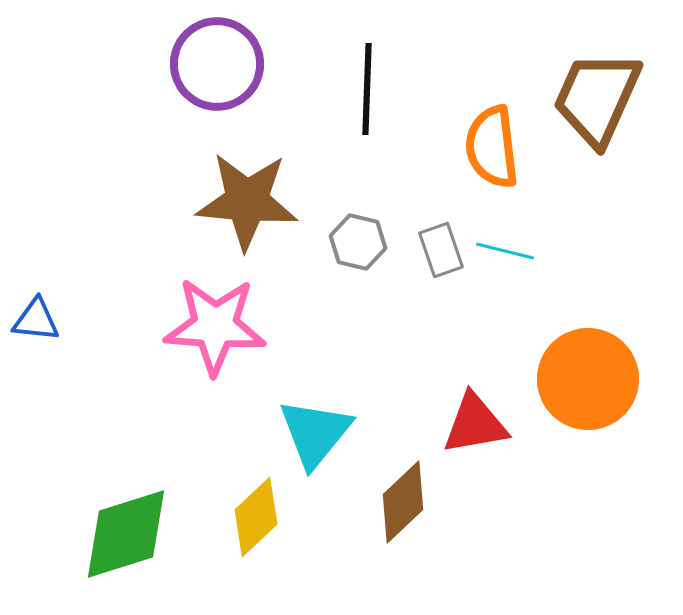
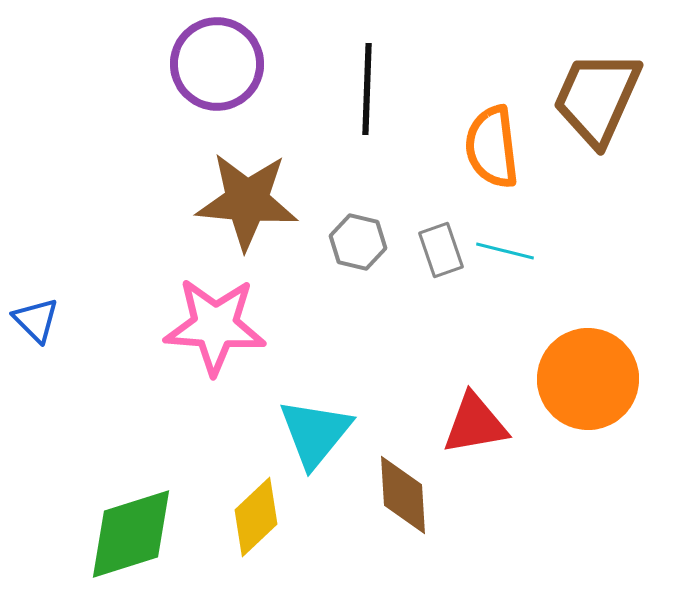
blue triangle: rotated 39 degrees clockwise
brown diamond: moved 7 px up; rotated 50 degrees counterclockwise
green diamond: moved 5 px right
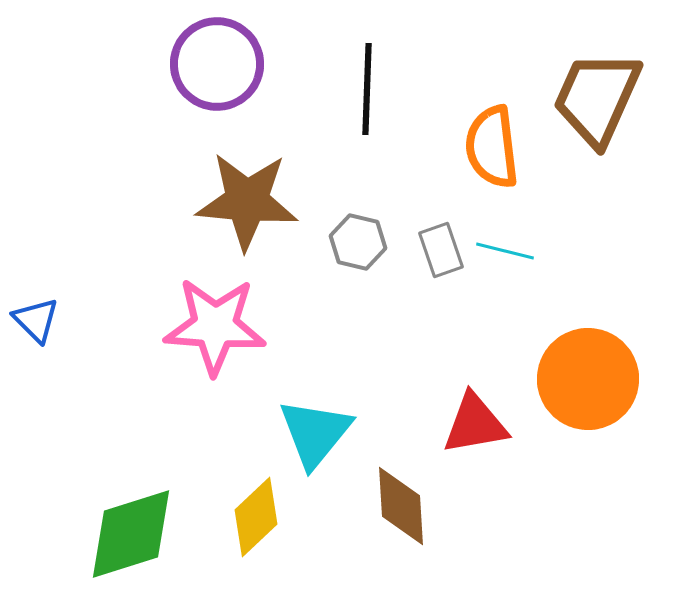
brown diamond: moved 2 px left, 11 px down
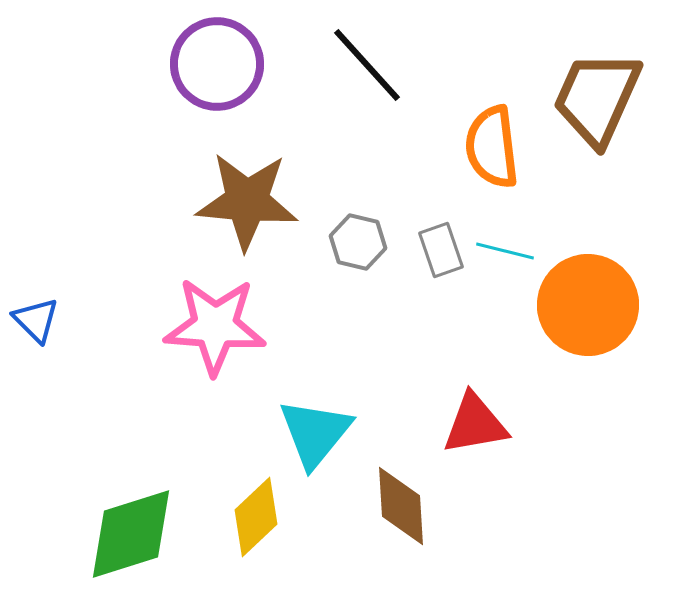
black line: moved 24 px up; rotated 44 degrees counterclockwise
orange circle: moved 74 px up
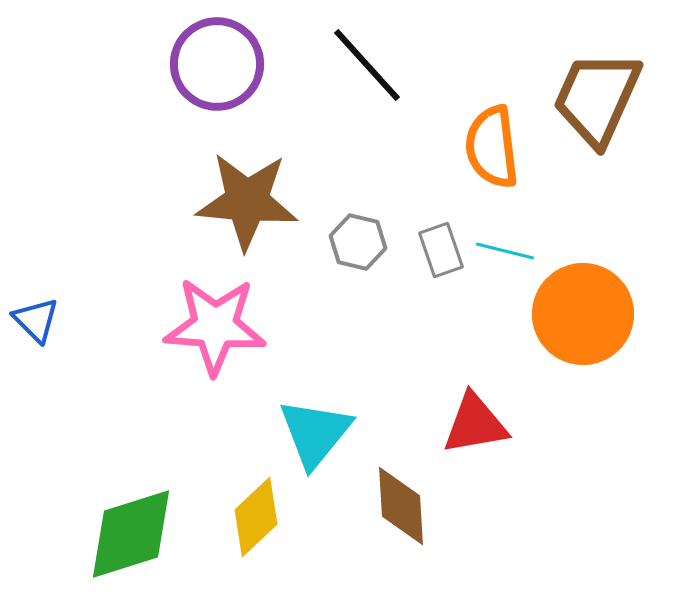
orange circle: moved 5 px left, 9 px down
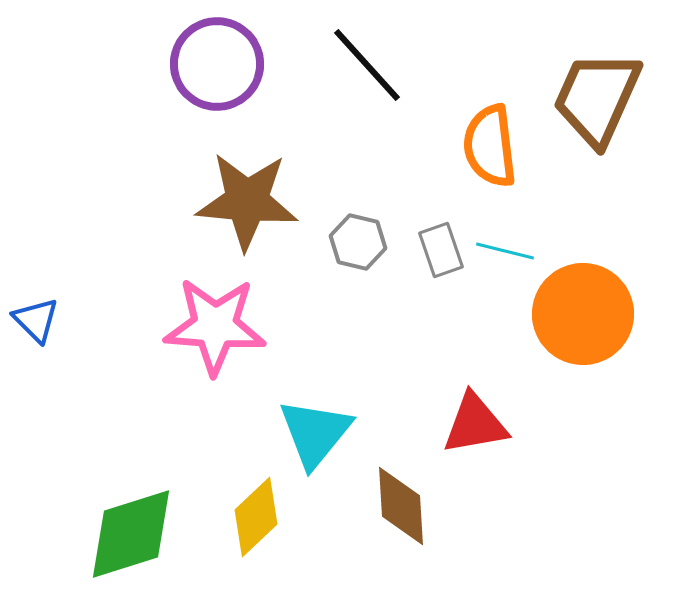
orange semicircle: moved 2 px left, 1 px up
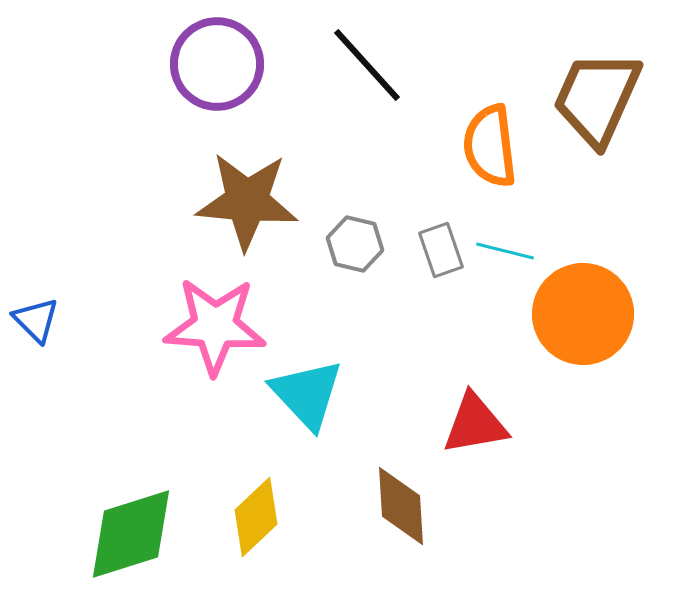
gray hexagon: moved 3 px left, 2 px down
cyan triangle: moved 8 px left, 39 px up; rotated 22 degrees counterclockwise
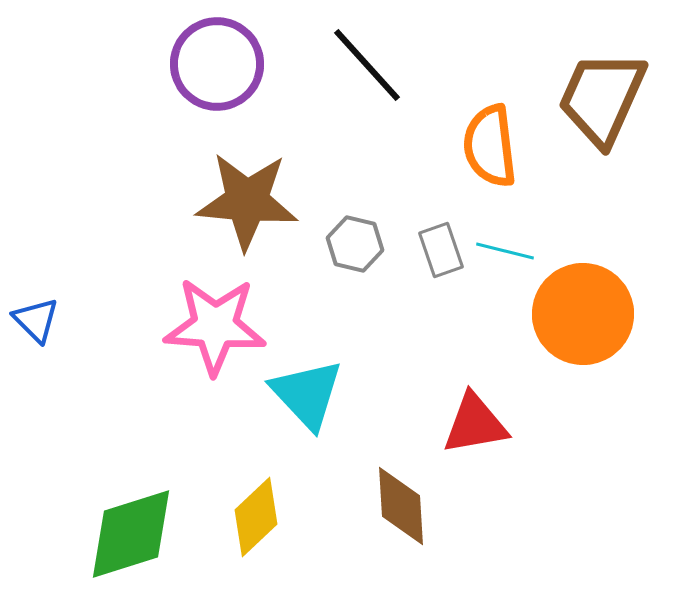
brown trapezoid: moved 5 px right
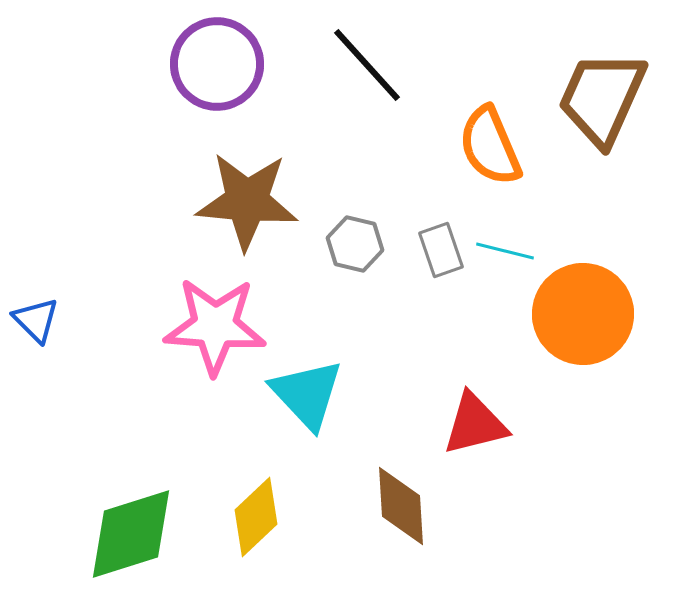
orange semicircle: rotated 16 degrees counterclockwise
red triangle: rotated 4 degrees counterclockwise
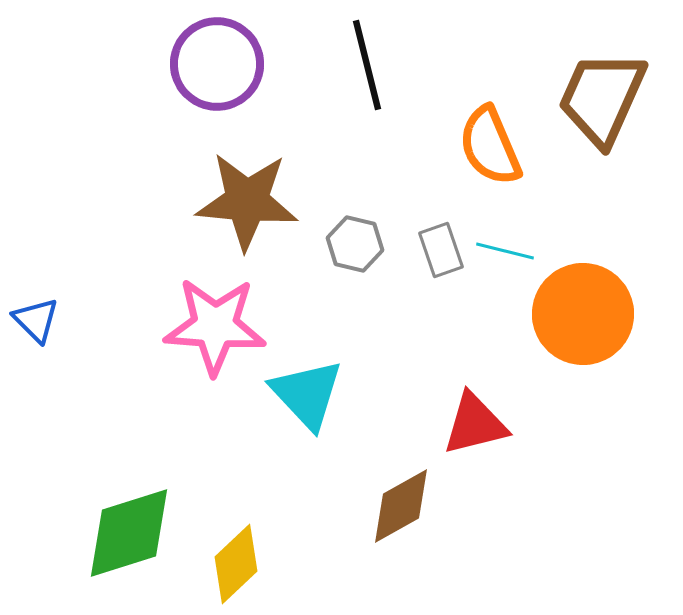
black line: rotated 28 degrees clockwise
brown diamond: rotated 64 degrees clockwise
yellow diamond: moved 20 px left, 47 px down
green diamond: moved 2 px left, 1 px up
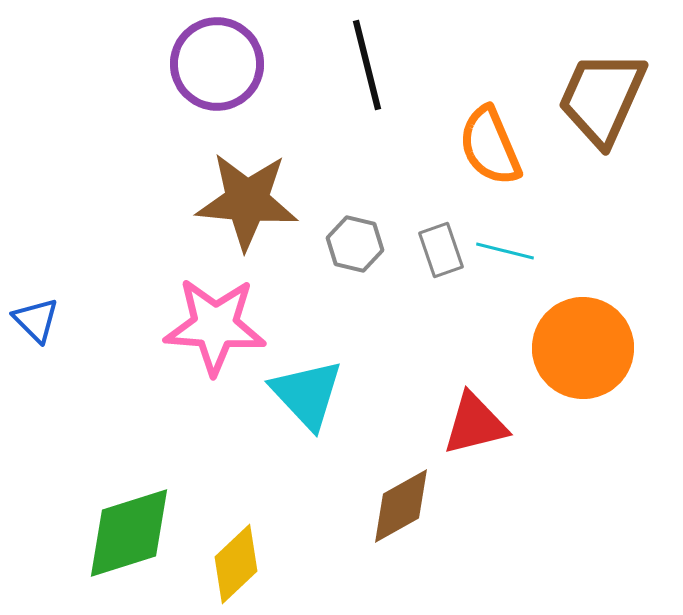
orange circle: moved 34 px down
